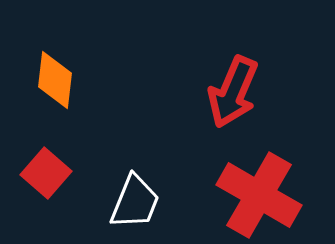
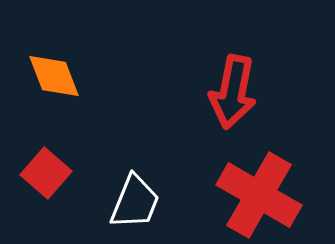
orange diamond: moved 1 px left, 4 px up; rotated 28 degrees counterclockwise
red arrow: rotated 12 degrees counterclockwise
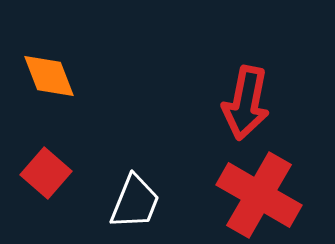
orange diamond: moved 5 px left
red arrow: moved 13 px right, 11 px down
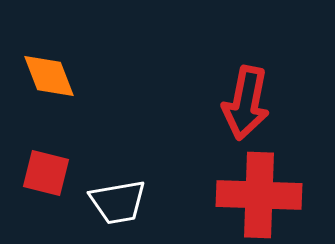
red square: rotated 27 degrees counterclockwise
red cross: rotated 28 degrees counterclockwise
white trapezoid: moved 17 px left; rotated 58 degrees clockwise
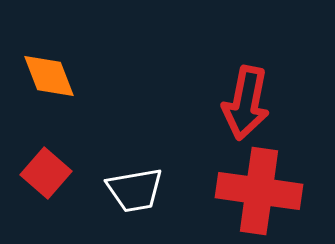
red square: rotated 27 degrees clockwise
red cross: moved 4 px up; rotated 6 degrees clockwise
white trapezoid: moved 17 px right, 12 px up
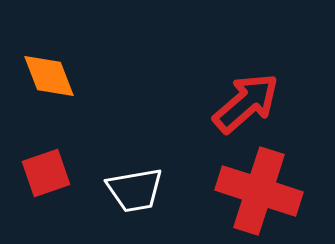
red arrow: rotated 142 degrees counterclockwise
red square: rotated 30 degrees clockwise
red cross: rotated 10 degrees clockwise
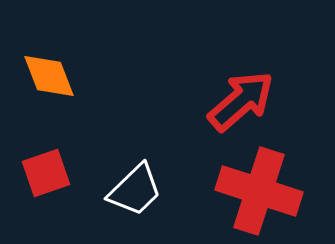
red arrow: moved 5 px left, 2 px up
white trapezoid: rotated 34 degrees counterclockwise
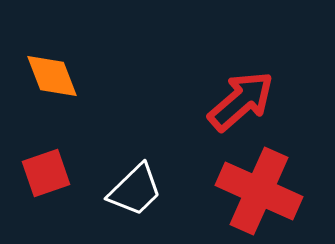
orange diamond: moved 3 px right
red cross: rotated 6 degrees clockwise
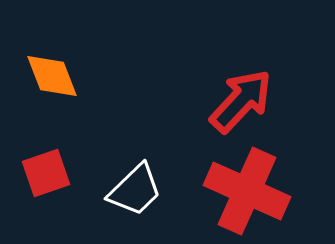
red arrow: rotated 6 degrees counterclockwise
red cross: moved 12 px left
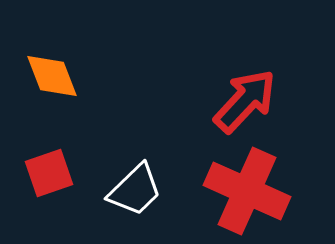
red arrow: moved 4 px right
red square: moved 3 px right
